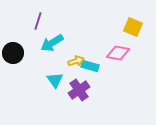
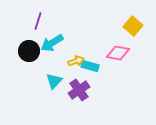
yellow square: moved 1 px up; rotated 18 degrees clockwise
black circle: moved 16 px right, 2 px up
cyan triangle: moved 1 px left, 1 px down; rotated 18 degrees clockwise
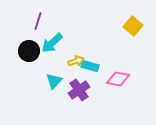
cyan arrow: rotated 10 degrees counterclockwise
pink diamond: moved 26 px down
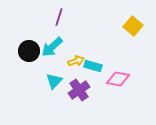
purple line: moved 21 px right, 4 px up
cyan arrow: moved 4 px down
cyan rectangle: moved 3 px right
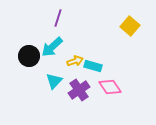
purple line: moved 1 px left, 1 px down
yellow square: moved 3 px left
black circle: moved 5 px down
yellow arrow: moved 1 px left
pink diamond: moved 8 px left, 8 px down; rotated 45 degrees clockwise
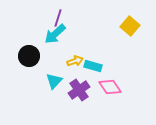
cyan arrow: moved 3 px right, 13 px up
